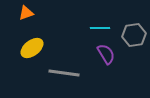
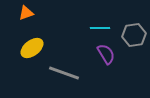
gray line: rotated 12 degrees clockwise
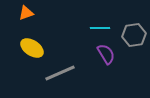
yellow ellipse: rotated 70 degrees clockwise
gray line: moved 4 px left; rotated 44 degrees counterclockwise
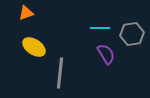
gray hexagon: moved 2 px left, 1 px up
yellow ellipse: moved 2 px right, 1 px up
gray line: rotated 60 degrees counterclockwise
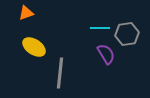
gray hexagon: moved 5 px left
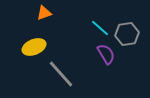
orange triangle: moved 18 px right
cyan line: rotated 42 degrees clockwise
yellow ellipse: rotated 55 degrees counterclockwise
gray line: moved 1 px right, 1 px down; rotated 48 degrees counterclockwise
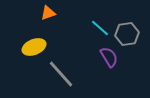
orange triangle: moved 4 px right
purple semicircle: moved 3 px right, 3 px down
